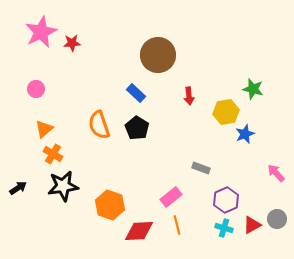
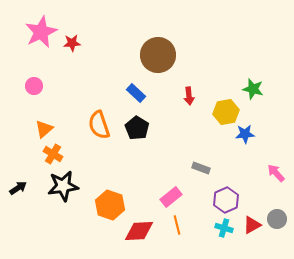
pink circle: moved 2 px left, 3 px up
blue star: rotated 18 degrees clockwise
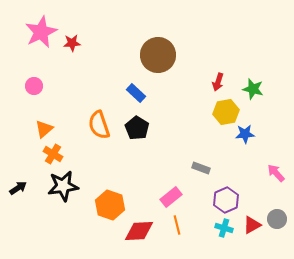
red arrow: moved 29 px right, 14 px up; rotated 24 degrees clockwise
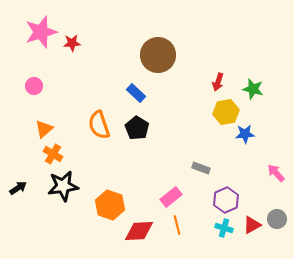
pink star: rotated 8 degrees clockwise
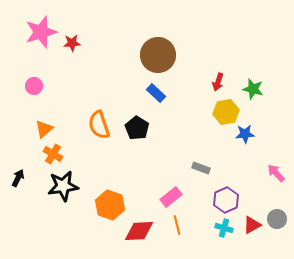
blue rectangle: moved 20 px right
black arrow: moved 10 px up; rotated 30 degrees counterclockwise
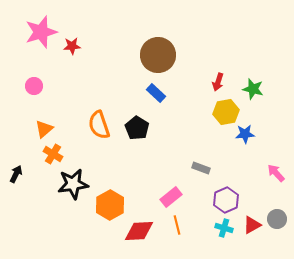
red star: moved 3 px down
black arrow: moved 2 px left, 4 px up
black star: moved 10 px right, 2 px up
orange hexagon: rotated 12 degrees clockwise
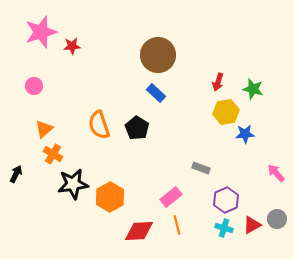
orange hexagon: moved 8 px up
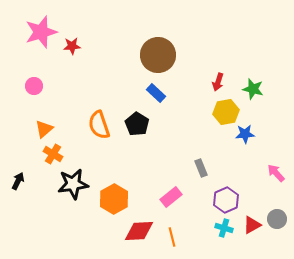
black pentagon: moved 4 px up
gray rectangle: rotated 48 degrees clockwise
black arrow: moved 2 px right, 7 px down
orange hexagon: moved 4 px right, 2 px down
orange line: moved 5 px left, 12 px down
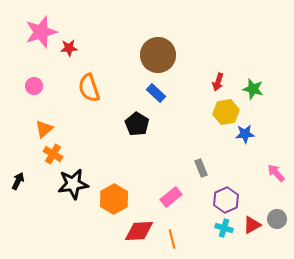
red star: moved 3 px left, 2 px down
orange semicircle: moved 10 px left, 37 px up
orange line: moved 2 px down
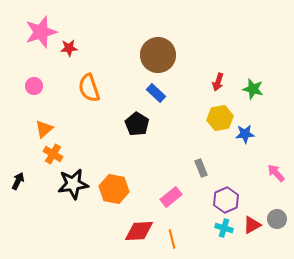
yellow hexagon: moved 6 px left, 6 px down
orange hexagon: moved 10 px up; rotated 20 degrees counterclockwise
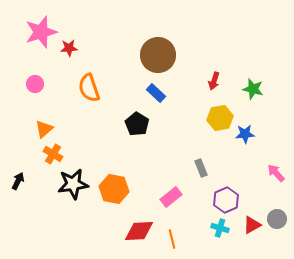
red arrow: moved 4 px left, 1 px up
pink circle: moved 1 px right, 2 px up
cyan cross: moved 4 px left
